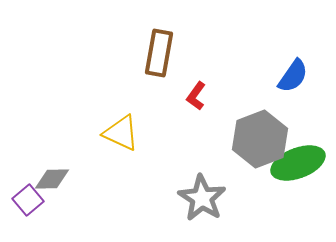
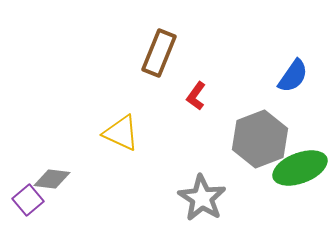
brown rectangle: rotated 12 degrees clockwise
green ellipse: moved 2 px right, 5 px down
gray diamond: rotated 9 degrees clockwise
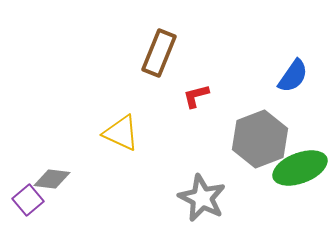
red L-shape: rotated 40 degrees clockwise
gray star: rotated 6 degrees counterclockwise
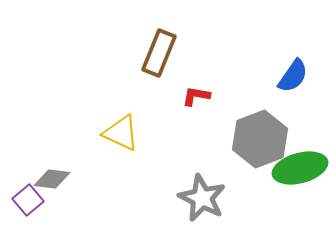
red L-shape: rotated 24 degrees clockwise
green ellipse: rotated 6 degrees clockwise
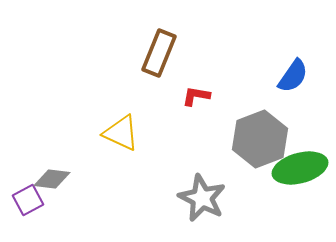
purple square: rotated 12 degrees clockwise
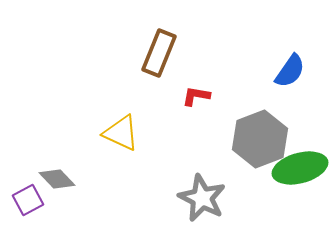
blue semicircle: moved 3 px left, 5 px up
gray diamond: moved 5 px right; rotated 39 degrees clockwise
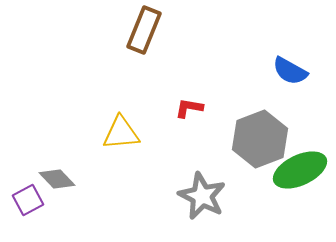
brown rectangle: moved 15 px left, 23 px up
blue semicircle: rotated 84 degrees clockwise
red L-shape: moved 7 px left, 12 px down
yellow triangle: rotated 30 degrees counterclockwise
green ellipse: moved 2 px down; rotated 10 degrees counterclockwise
gray star: moved 2 px up
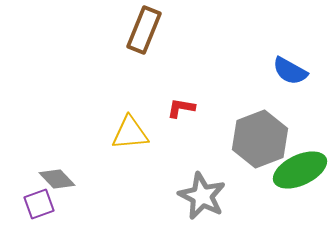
red L-shape: moved 8 px left
yellow triangle: moved 9 px right
purple square: moved 11 px right, 4 px down; rotated 8 degrees clockwise
